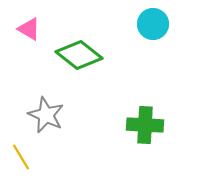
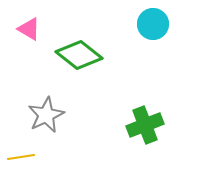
gray star: rotated 21 degrees clockwise
green cross: rotated 24 degrees counterclockwise
yellow line: rotated 68 degrees counterclockwise
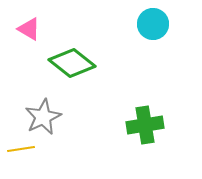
green diamond: moved 7 px left, 8 px down
gray star: moved 3 px left, 2 px down
green cross: rotated 12 degrees clockwise
yellow line: moved 8 px up
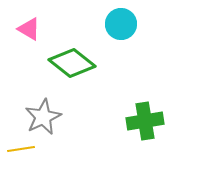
cyan circle: moved 32 px left
green cross: moved 4 px up
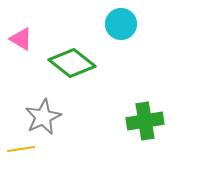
pink triangle: moved 8 px left, 10 px down
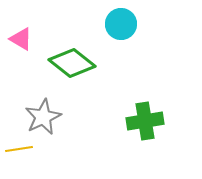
yellow line: moved 2 px left
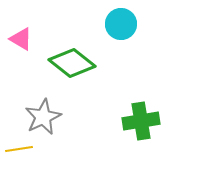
green cross: moved 4 px left
